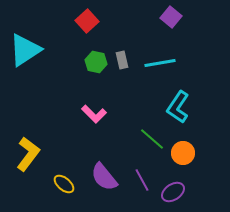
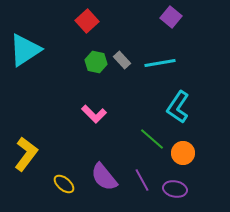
gray rectangle: rotated 30 degrees counterclockwise
yellow L-shape: moved 2 px left
purple ellipse: moved 2 px right, 3 px up; rotated 45 degrees clockwise
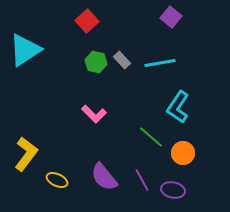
green line: moved 1 px left, 2 px up
yellow ellipse: moved 7 px left, 4 px up; rotated 15 degrees counterclockwise
purple ellipse: moved 2 px left, 1 px down
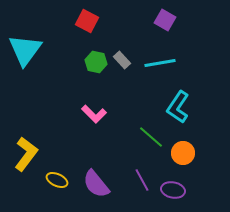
purple square: moved 6 px left, 3 px down; rotated 10 degrees counterclockwise
red square: rotated 20 degrees counterclockwise
cyan triangle: rotated 21 degrees counterclockwise
purple semicircle: moved 8 px left, 7 px down
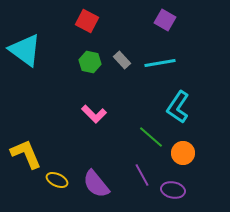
cyan triangle: rotated 30 degrees counterclockwise
green hexagon: moved 6 px left
yellow L-shape: rotated 60 degrees counterclockwise
purple line: moved 5 px up
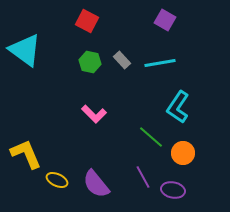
purple line: moved 1 px right, 2 px down
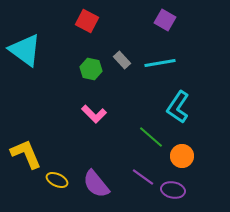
green hexagon: moved 1 px right, 7 px down
orange circle: moved 1 px left, 3 px down
purple line: rotated 25 degrees counterclockwise
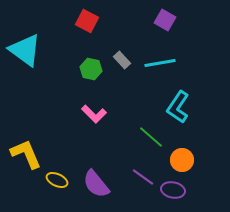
orange circle: moved 4 px down
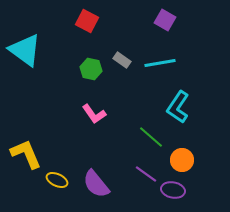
gray rectangle: rotated 12 degrees counterclockwise
pink L-shape: rotated 10 degrees clockwise
purple line: moved 3 px right, 3 px up
